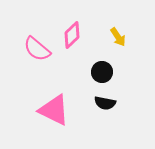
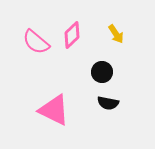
yellow arrow: moved 2 px left, 3 px up
pink semicircle: moved 1 px left, 7 px up
black semicircle: moved 3 px right
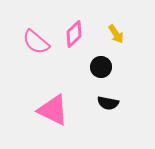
pink diamond: moved 2 px right, 1 px up
black circle: moved 1 px left, 5 px up
pink triangle: moved 1 px left
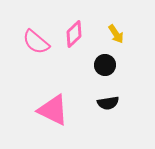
black circle: moved 4 px right, 2 px up
black semicircle: rotated 20 degrees counterclockwise
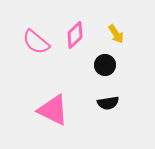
pink diamond: moved 1 px right, 1 px down
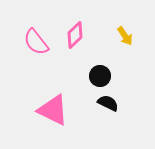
yellow arrow: moved 9 px right, 2 px down
pink semicircle: rotated 12 degrees clockwise
black circle: moved 5 px left, 11 px down
black semicircle: rotated 145 degrees counterclockwise
